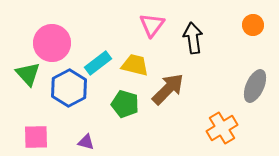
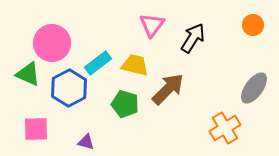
black arrow: rotated 40 degrees clockwise
green triangle: rotated 24 degrees counterclockwise
gray ellipse: moved 1 px left, 2 px down; rotated 12 degrees clockwise
orange cross: moved 3 px right
pink square: moved 8 px up
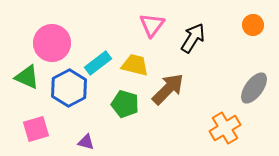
green triangle: moved 1 px left, 3 px down
pink square: rotated 16 degrees counterclockwise
